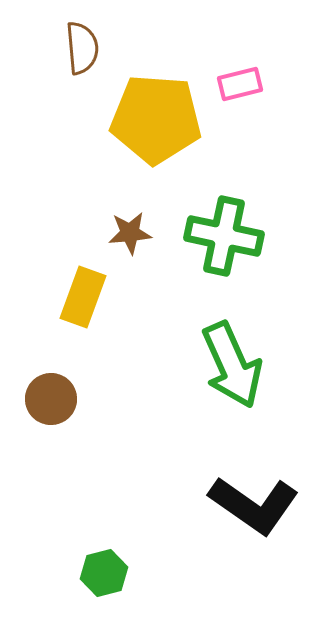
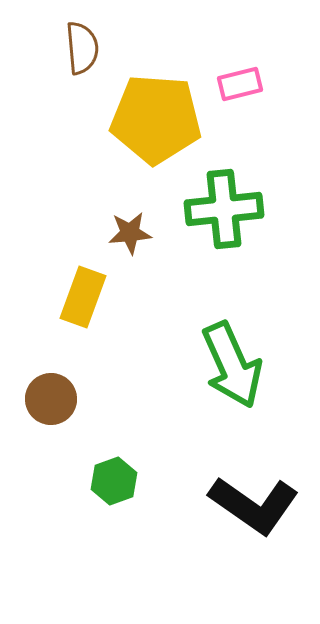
green cross: moved 27 px up; rotated 18 degrees counterclockwise
green hexagon: moved 10 px right, 92 px up; rotated 6 degrees counterclockwise
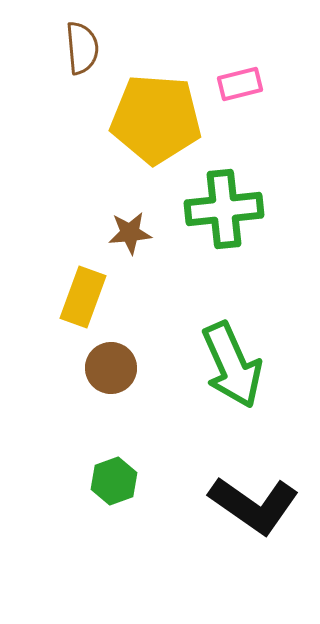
brown circle: moved 60 px right, 31 px up
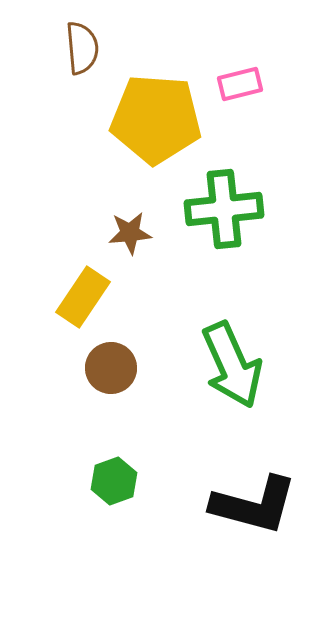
yellow rectangle: rotated 14 degrees clockwise
black L-shape: rotated 20 degrees counterclockwise
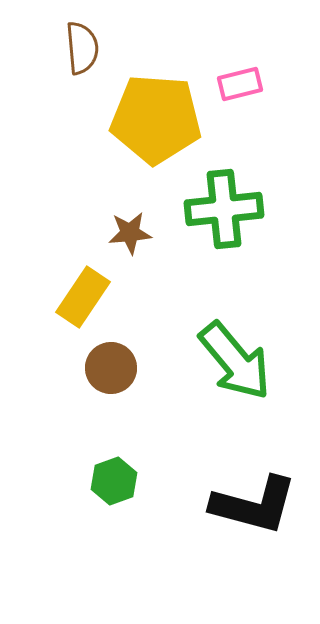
green arrow: moved 3 px right, 4 px up; rotated 16 degrees counterclockwise
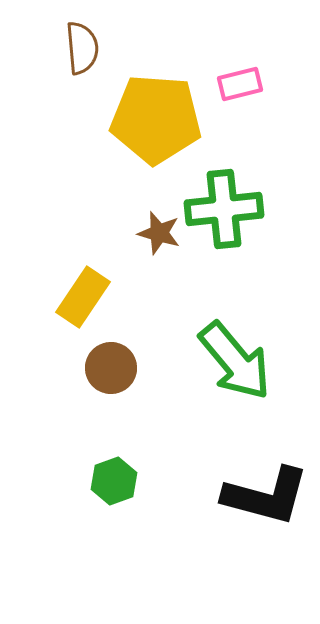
brown star: moved 29 px right; rotated 21 degrees clockwise
black L-shape: moved 12 px right, 9 px up
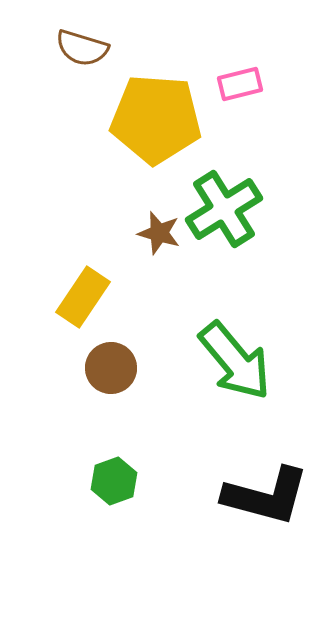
brown semicircle: rotated 112 degrees clockwise
green cross: rotated 26 degrees counterclockwise
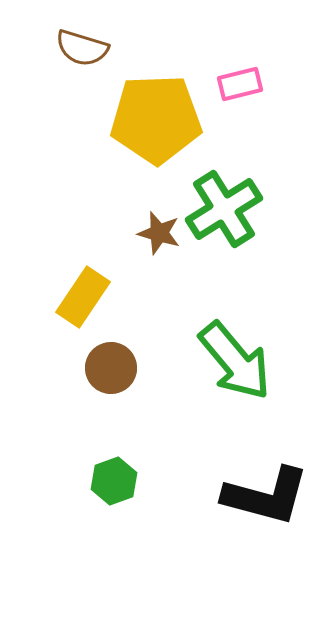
yellow pentagon: rotated 6 degrees counterclockwise
